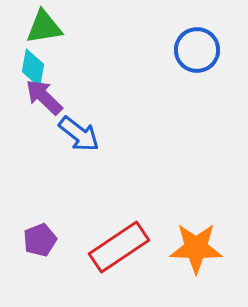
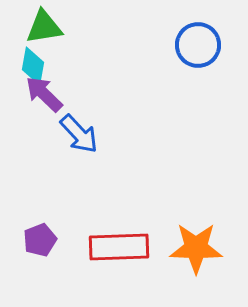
blue circle: moved 1 px right, 5 px up
cyan diamond: moved 2 px up
purple arrow: moved 3 px up
blue arrow: rotated 9 degrees clockwise
red rectangle: rotated 32 degrees clockwise
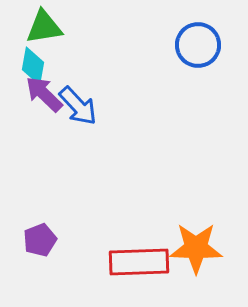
blue arrow: moved 1 px left, 28 px up
red rectangle: moved 20 px right, 15 px down
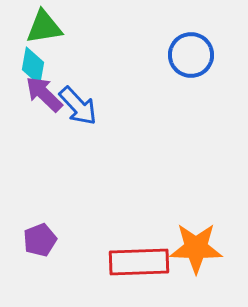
blue circle: moved 7 px left, 10 px down
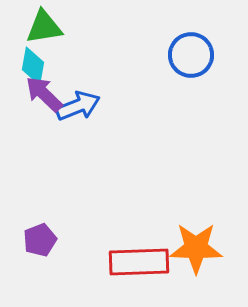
blue arrow: rotated 69 degrees counterclockwise
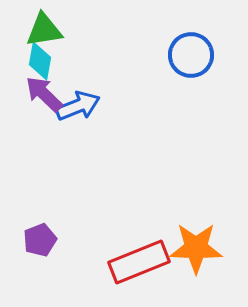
green triangle: moved 3 px down
cyan diamond: moved 7 px right, 5 px up
red rectangle: rotated 20 degrees counterclockwise
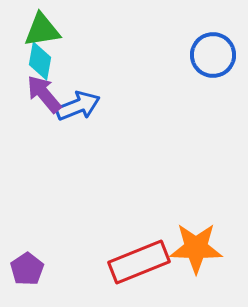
green triangle: moved 2 px left
blue circle: moved 22 px right
purple arrow: rotated 6 degrees clockwise
purple pentagon: moved 13 px left, 29 px down; rotated 12 degrees counterclockwise
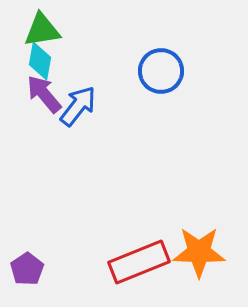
blue circle: moved 52 px left, 16 px down
blue arrow: rotated 30 degrees counterclockwise
orange star: moved 3 px right, 4 px down
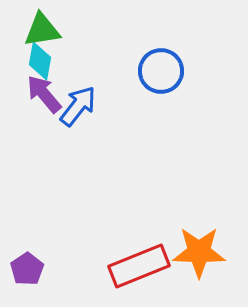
red rectangle: moved 4 px down
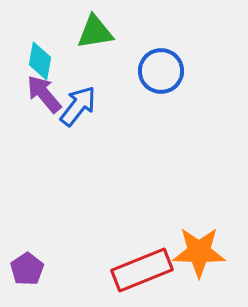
green triangle: moved 53 px right, 2 px down
red rectangle: moved 3 px right, 4 px down
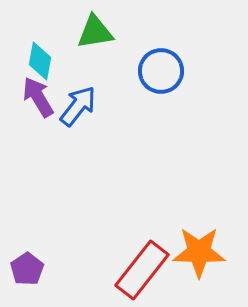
purple arrow: moved 6 px left, 3 px down; rotated 9 degrees clockwise
red rectangle: rotated 30 degrees counterclockwise
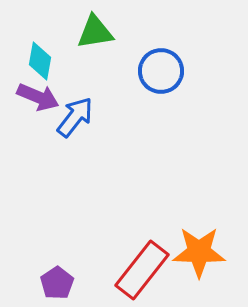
purple arrow: rotated 144 degrees clockwise
blue arrow: moved 3 px left, 11 px down
purple pentagon: moved 30 px right, 14 px down
